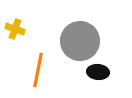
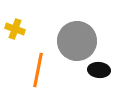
gray circle: moved 3 px left
black ellipse: moved 1 px right, 2 px up
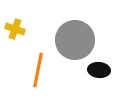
gray circle: moved 2 px left, 1 px up
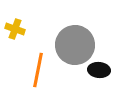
gray circle: moved 5 px down
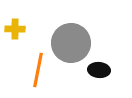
yellow cross: rotated 18 degrees counterclockwise
gray circle: moved 4 px left, 2 px up
